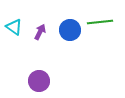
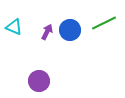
green line: moved 4 px right, 1 px down; rotated 20 degrees counterclockwise
cyan triangle: rotated 12 degrees counterclockwise
purple arrow: moved 7 px right
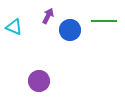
green line: moved 2 px up; rotated 25 degrees clockwise
purple arrow: moved 1 px right, 16 px up
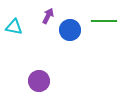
cyan triangle: rotated 12 degrees counterclockwise
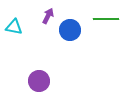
green line: moved 2 px right, 2 px up
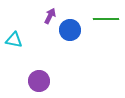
purple arrow: moved 2 px right
cyan triangle: moved 13 px down
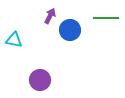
green line: moved 1 px up
purple circle: moved 1 px right, 1 px up
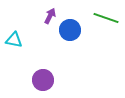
green line: rotated 20 degrees clockwise
purple circle: moved 3 px right
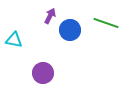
green line: moved 5 px down
purple circle: moved 7 px up
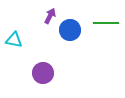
green line: rotated 20 degrees counterclockwise
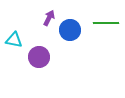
purple arrow: moved 1 px left, 2 px down
purple circle: moved 4 px left, 16 px up
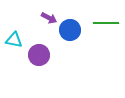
purple arrow: rotated 91 degrees clockwise
purple circle: moved 2 px up
